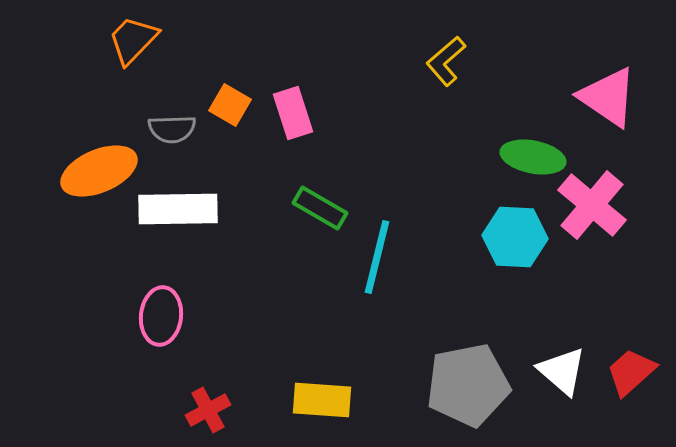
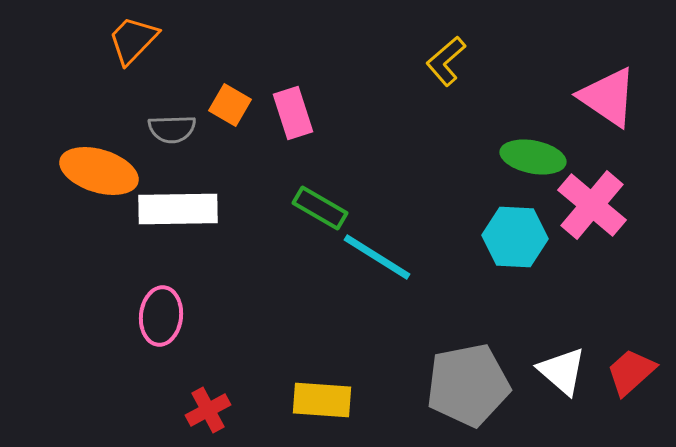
orange ellipse: rotated 40 degrees clockwise
cyan line: rotated 72 degrees counterclockwise
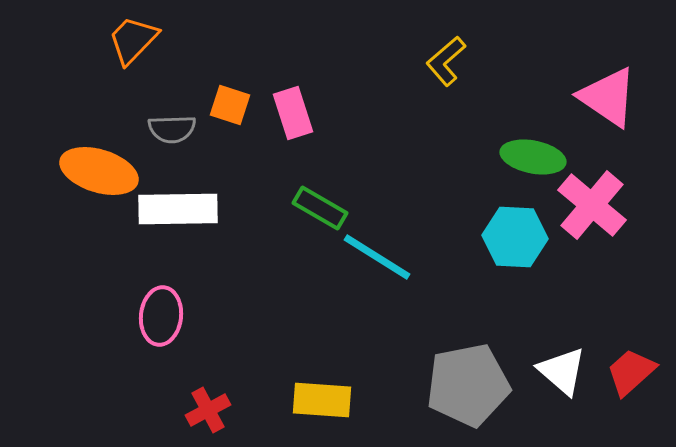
orange square: rotated 12 degrees counterclockwise
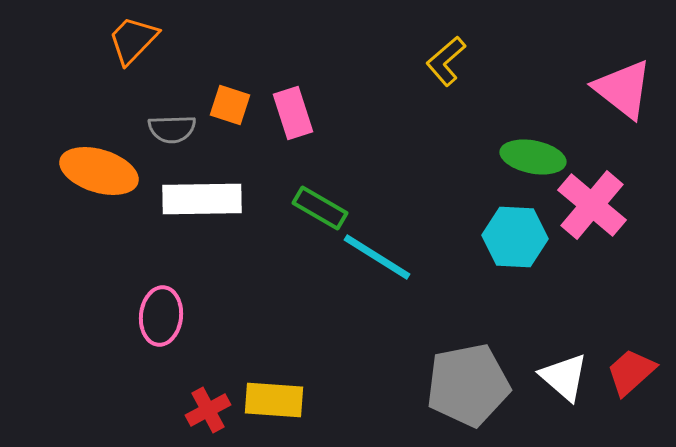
pink triangle: moved 15 px right, 8 px up; rotated 4 degrees clockwise
white rectangle: moved 24 px right, 10 px up
white triangle: moved 2 px right, 6 px down
yellow rectangle: moved 48 px left
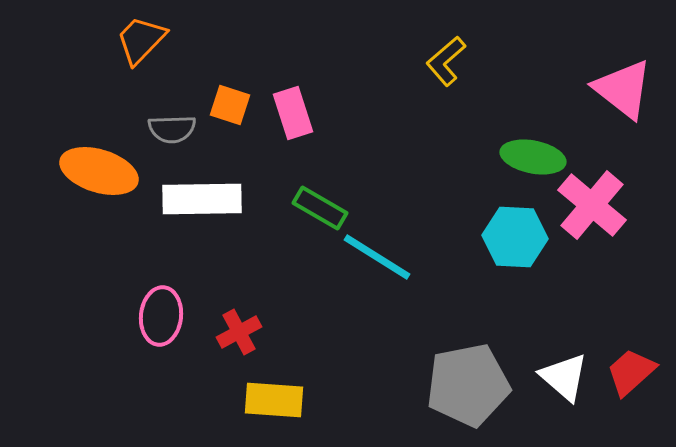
orange trapezoid: moved 8 px right
red cross: moved 31 px right, 78 px up
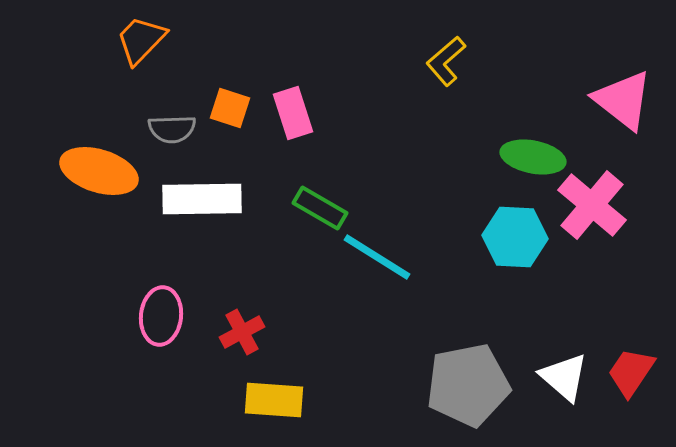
pink triangle: moved 11 px down
orange square: moved 3 px down
red cross: moved 3 px right
red trapezoid: rotated 14 degrees counterclockwise
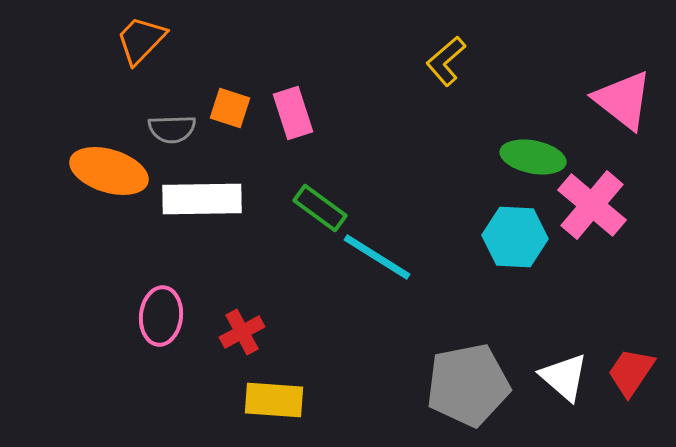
orange ellipse: moved 10 px right
green rectangle: rotated 6 degrees clockwise
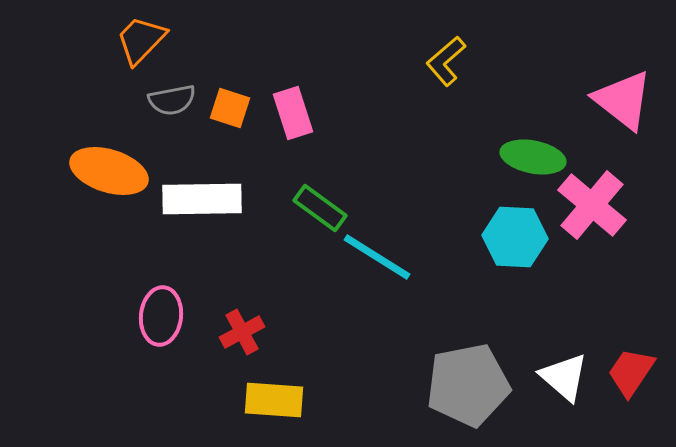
gray semicircle: moved 29 px up; rotated 9 degrees counterclockwise
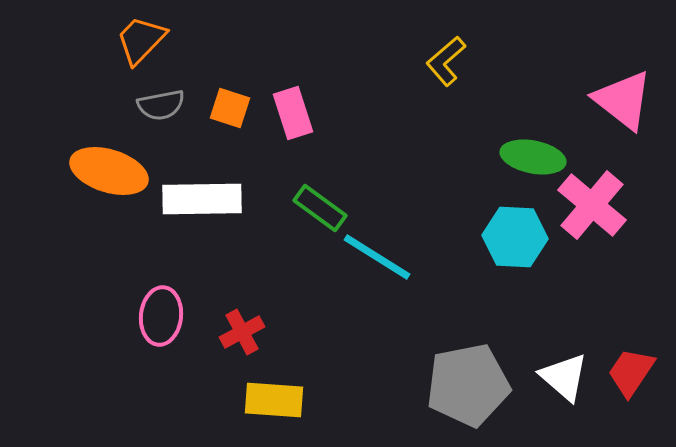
gray semicircle: moved 11 px left, 5 px down
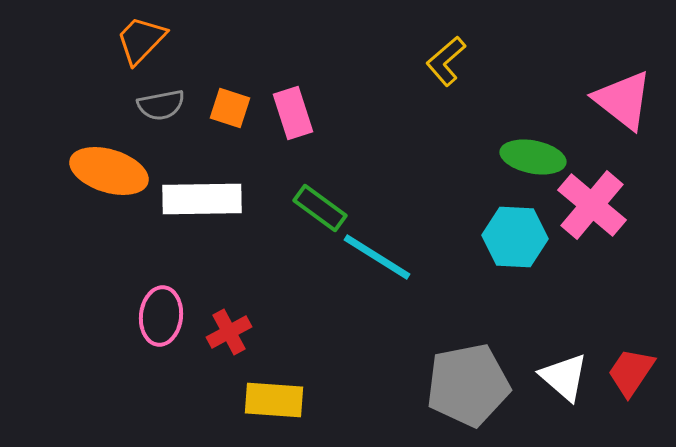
red cross: moved 13 px left
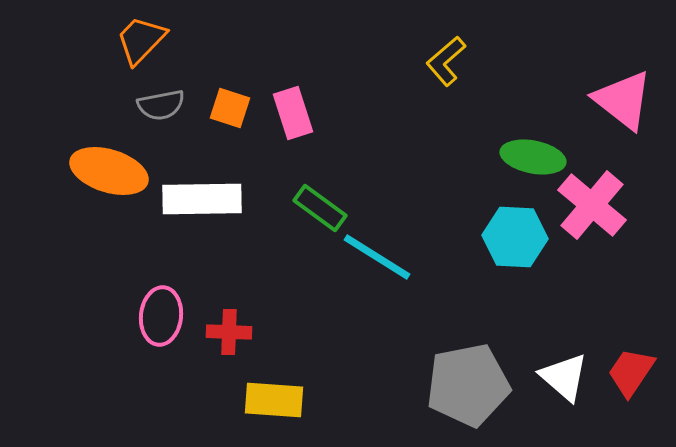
red cross: rotated 30 degrees clockwise
